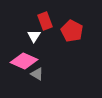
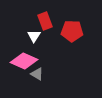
red pentagon: rotated 25 degrees counterclockwise
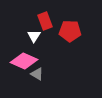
red pentagon: moved 2 px left
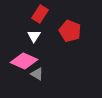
red rectangle: moved 5 px left, 7 px up; rotated 54 degrees clockwise
red pentagon: rotated 20 degrees clockwise
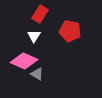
red pentagon: rotated 10 degrees counterclockwise
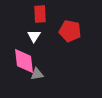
red rectangle: rotated 36 degrees counterclockwise
pink diamond: rotated 60 degrees clockwise
gray triangle: rotated 40 degrees counterclockwise
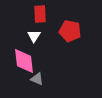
gray triangle: moved 5 px down; rotated 32 degrees clockwise
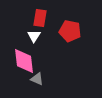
red rectangle: moved 4 px down; rotated 12 degrees clockwise
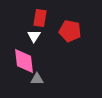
gray triangle: rotated 24 degrees counterclockwise
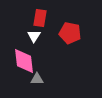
red pentagon: moved 2 px down
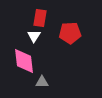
red pentagon: rotated 15 degrees counterclockwise
gray triangle: moved 5 px right, 3 px down
